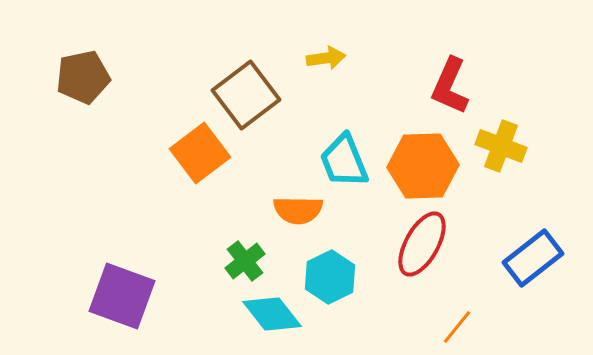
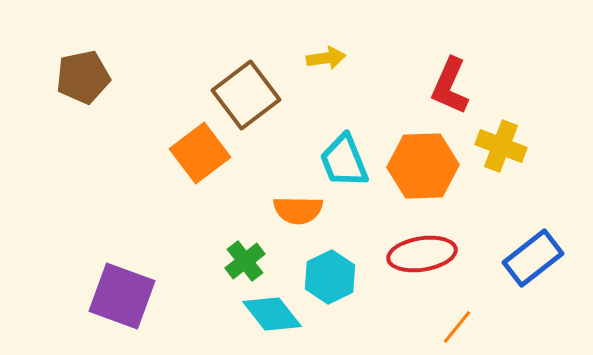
red ellipse: moved 10 px down; rotated 52 degrees clockwise
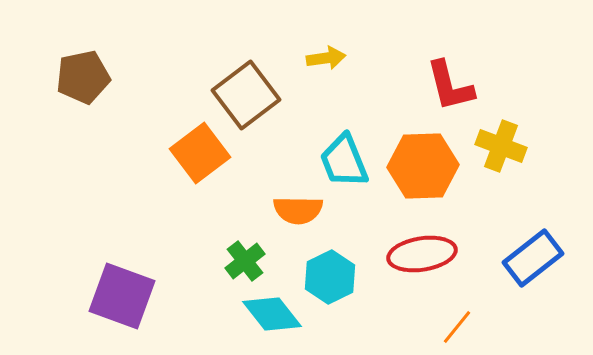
red L-shape: rotated 38 degrees counterclockwise
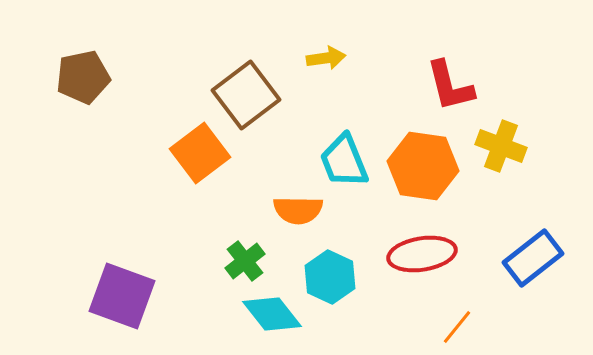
orange hexagon: rotated 10 degrees clockwise
cyan hexagon: rotated 9 degrees counterclockwise
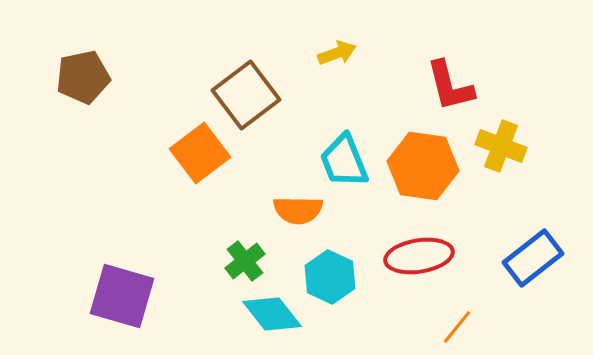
yellow arrow: moved 11 px right, 5 px up; rotated 12 degrees counterclockwise
red ellipse: moved 3 px left, 2 px down
purple square: rotated 4 degrees counterclockwise
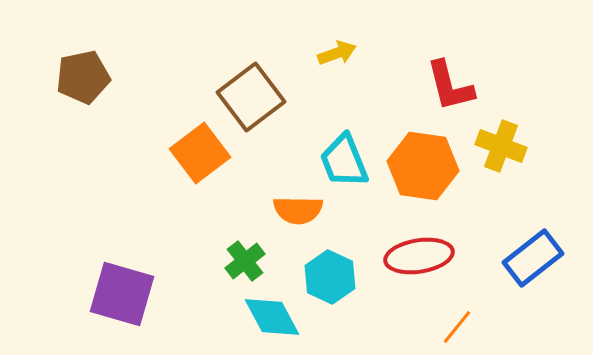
brown square: moved 5 px right, 2 px down
purple square: moved 2 px up
cyan diamond: moved 3 px down; rotated 10 degrees clockwise
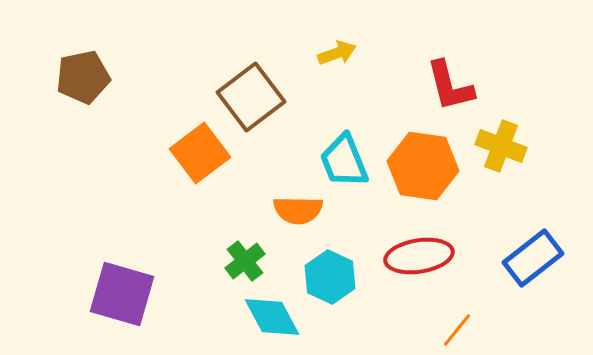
orange line: moved 3 px down
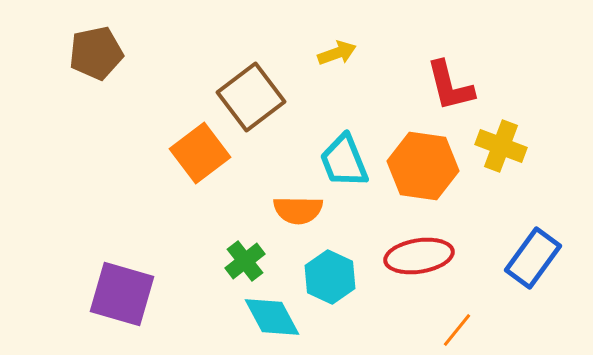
brown pentagon: moved 13 px right, 24 px up
blue rectangle: rotated 16 degrees counterclockwise
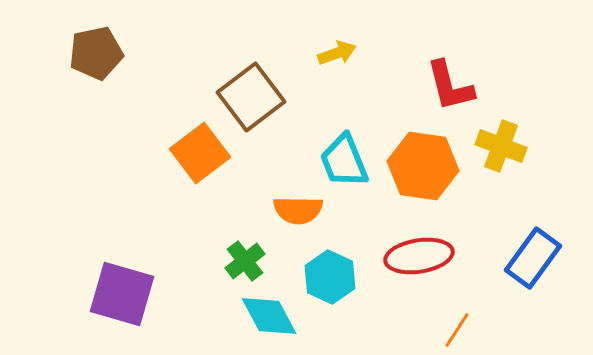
cyan diamond: moved 3 px left, 1 px up
orange line: rotated 6 degrees counterclockwise
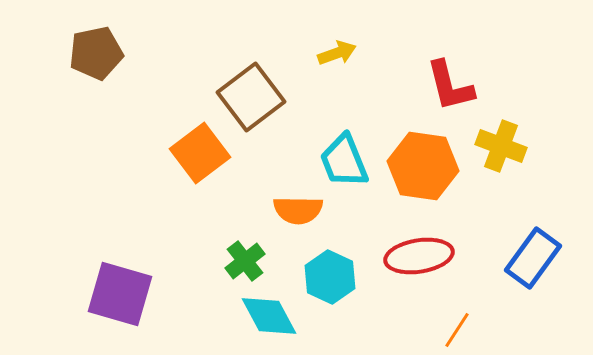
purple square: moved 2 px left
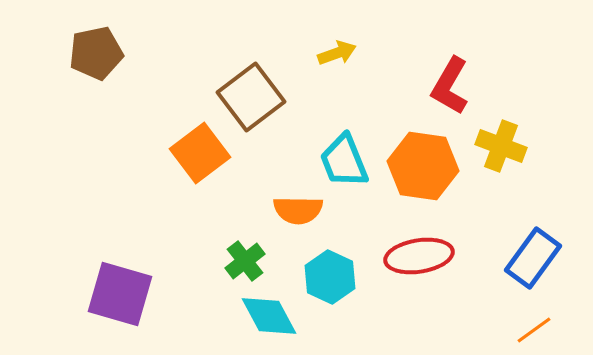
red L-shape: rotated 44 degrees clockwise
orange line: moved 77 px right; rotated 21 degrees clockwise
